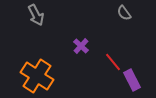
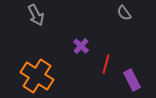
red line: moved 7 px left, 2 px down; rotated 54 degrees clockwise
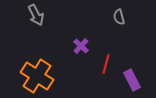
gray semicircle: moved 5 px left, 4 px down; rotated 21 degrees clockwise
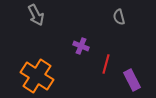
purple cross: rotated 21 degrees counterclockwise
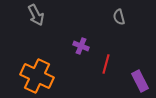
orange cross: rotated 8 degrees counterclockwise
purple rectangle: moved 8 px right, 1 px down
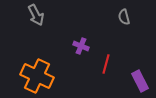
gray semicircle: moved 5 px right
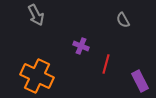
gray semicircle: moved 1 px left, 3 px down; rotated 14 degrees counterclockwise
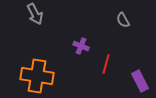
gray arrow: moved 1 px left, 1 px up
orange cross: rotated 16 degrees counterclockwise
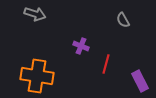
gray arrow: rotated 45 degrees counterclockwise
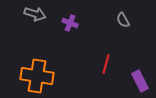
purple cross: moved 11 px left, 23 px up
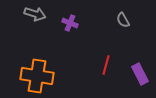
red line: moved 1 px down
purple rectangle: moved 7 px up
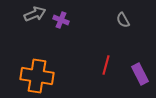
gray arrow: rotated 40 degrees counterclockwise
purple cross: moved 9 px left, 3 px up
